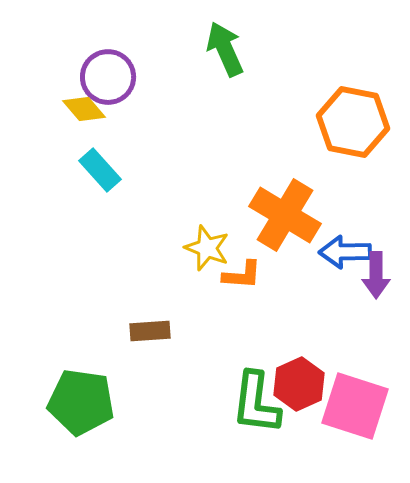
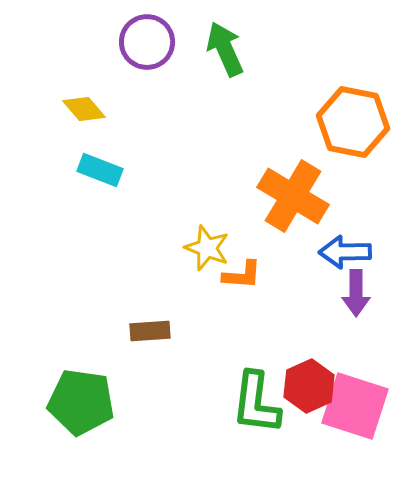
purple circle: moved 39 px right, 35 px up
cyan rectangle: rotated 27 degrees counterclockwise
orange cross: moved 8 px right, 19 px up
purple arrow: moved 20 px left, 18 px down
red hexagon: moved 10 px right, 2 px down
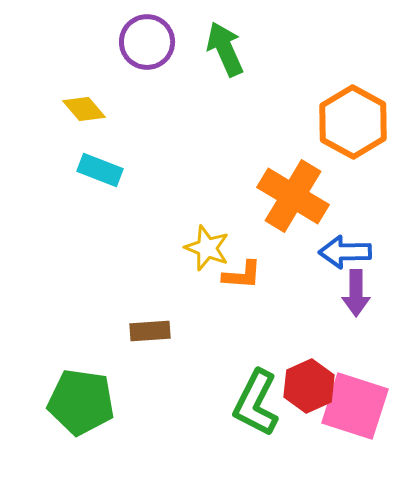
orange hexagon: rotated 18 degrees clockwise
green L-shape: rotated 20 degrees clockwise
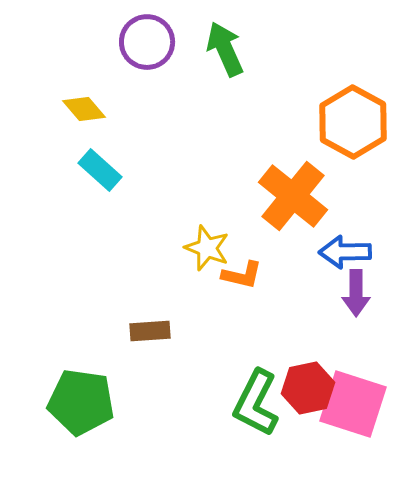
cyan rectangle: rotated 21 degrees clockwise
orange cross: rotated 8 degrees clockwise
orange L-shape: rotated 9 degrees clockwise
red hexagon: moved 1 px left, 2 px down; rotated 12 degrees clockwise
pink square: moved 2 px left, 2 px up
